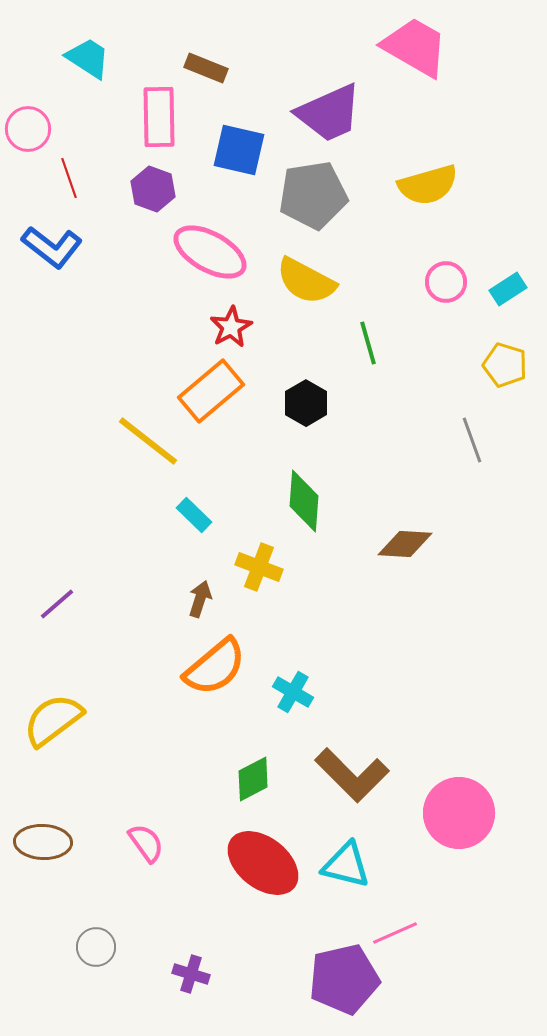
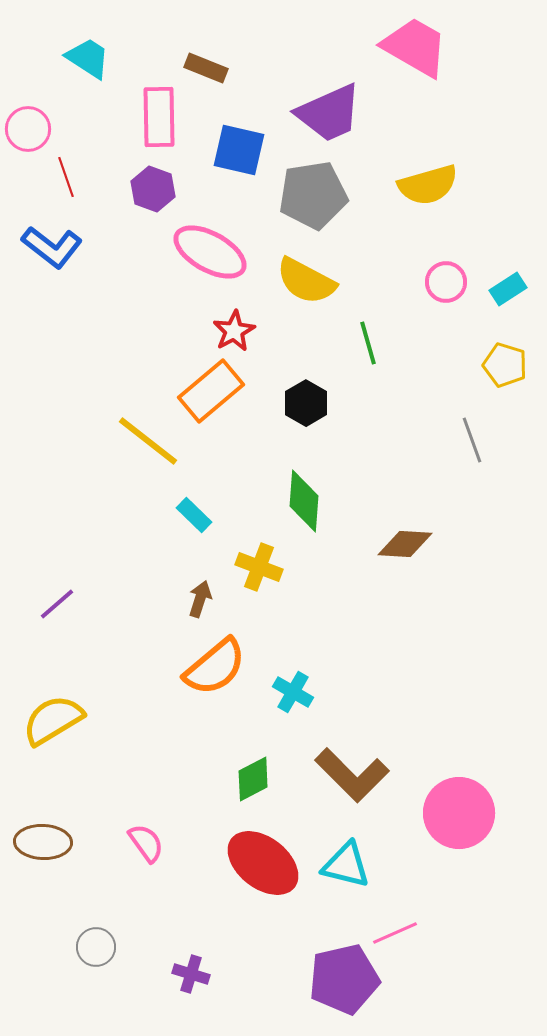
red line at (69, 178): moved 3 px left, 1 px up
red star at (231, 327): moved 3 px right, 4 px down
yellow semicircle at (53, 720): rotated 6 degrees clockwise
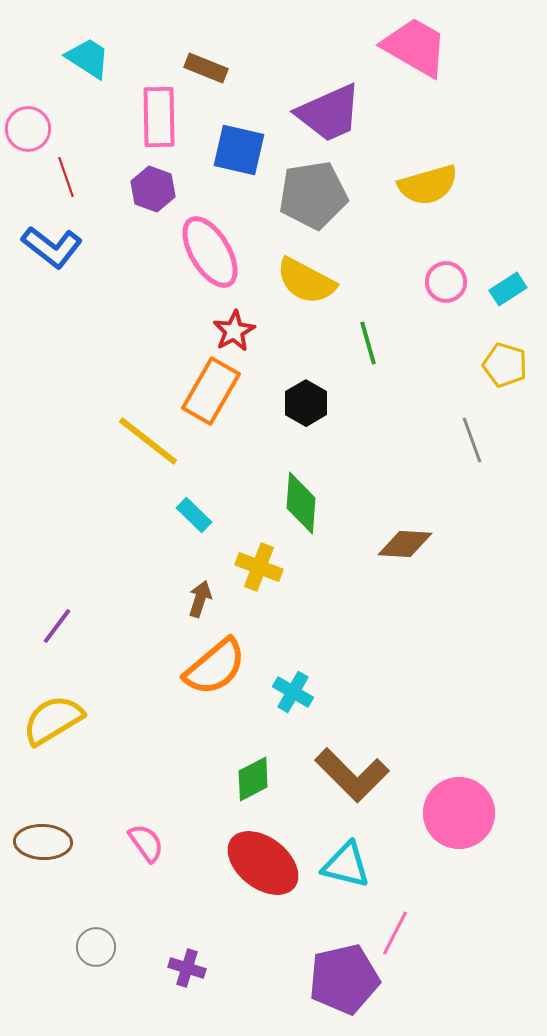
pink ellipse at (210, 252): rotated 30 degrees clockwise
orange rectangle at (211, 391): rotated 20 degrees counterclockwise
green diamond at (304, 501): moved 3 px left, 2 px down
purple line at (57, 604): moved 22 px down; rotated 12 degrees counterclockwise
pink line at (395, 933): rotated 39 degrees counterclockwise
purple cross at (191, 974): moved 4 px left, 6 px up
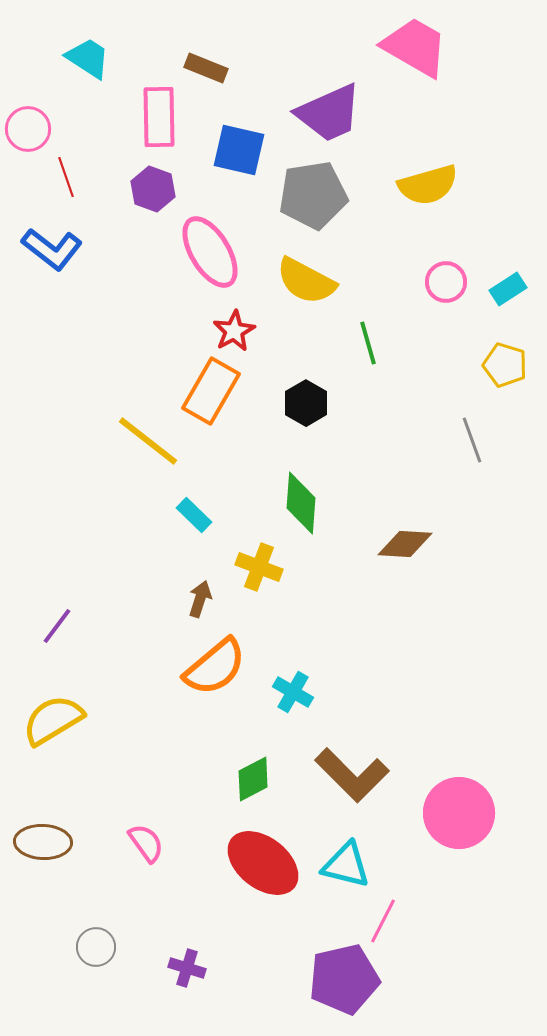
blue L-shape at (52, 247): moved 2 px down
pink line at (395, 933): moved 12 px left, 12 px up
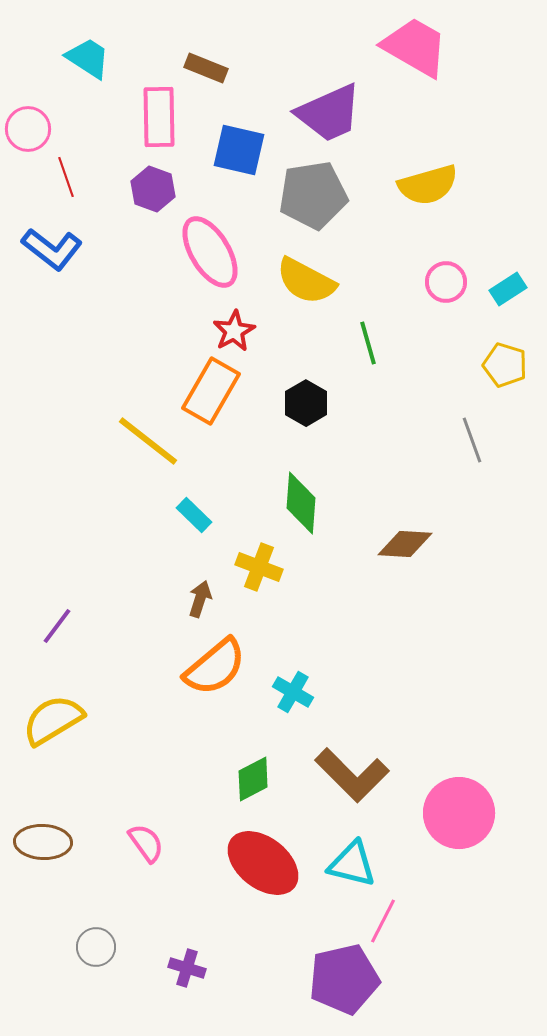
cyan triangle at (346, 865): moved 6 px right, 1 px up
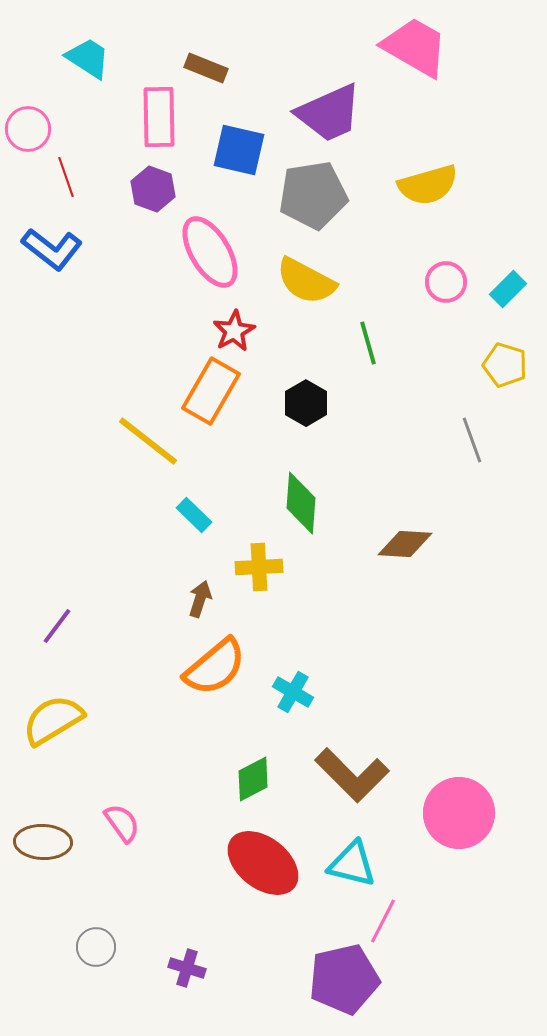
cyan rectangle at (508, 289): rotated 12 degrees counterclockwise
yellow cross at (259, 567): rotated 24 degrees counterclockwise
pink semicircle at (146, 843): moved 24 px left, 20 px up
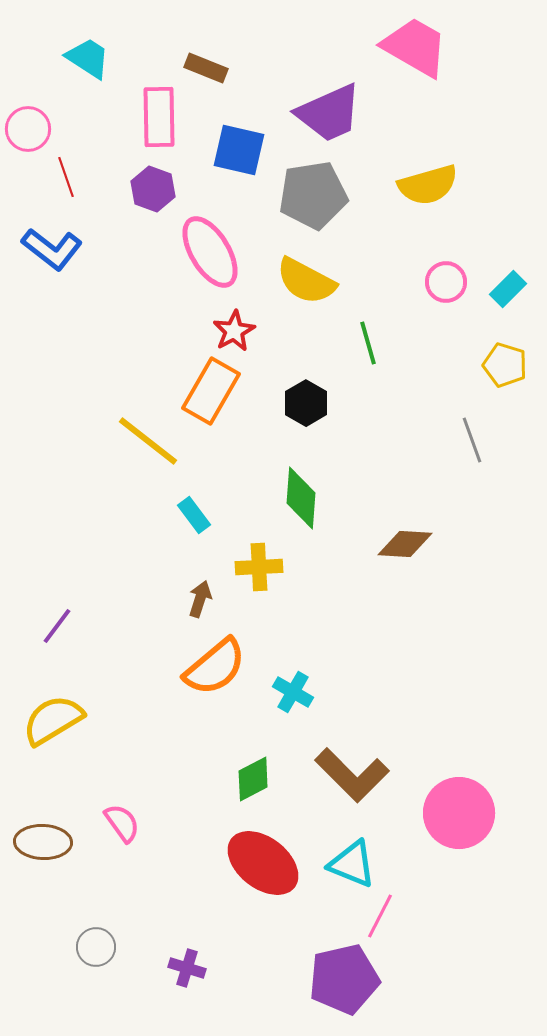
green diamond at (301, 503): moved 5 px up
cyan rectangle at (194, 515): rotated 9 degrees clockwise
cyan triangle at (352, 864): rotated 8 degrees clockwise
pink line at (383, 921): moved 3 px left, 5 px up
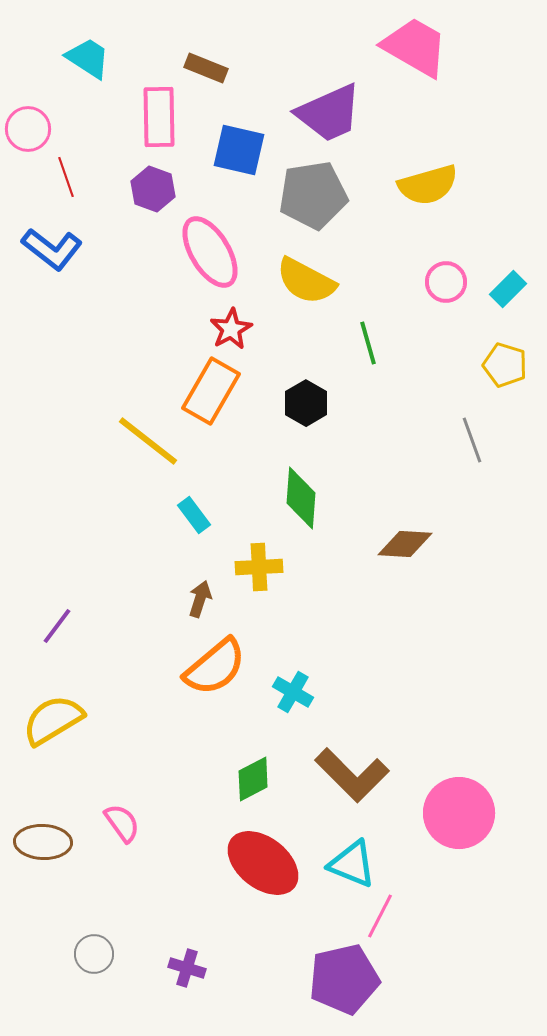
red star at (234, 331): moved 3 px left, 2 px up
gray circle at (96, 947): moved 2 px left, 7 px down
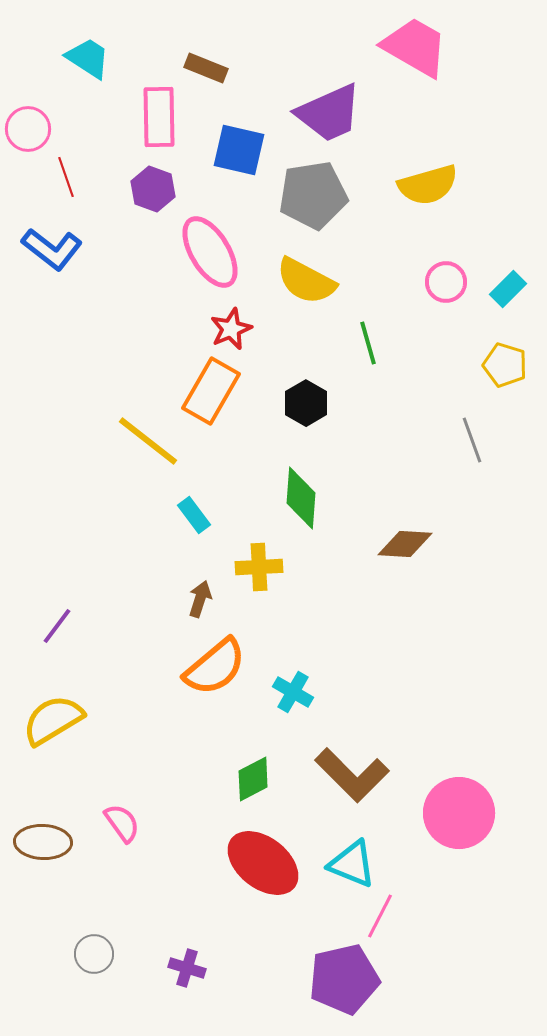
red star at (231, 329): rotated 6 degrees clockwise
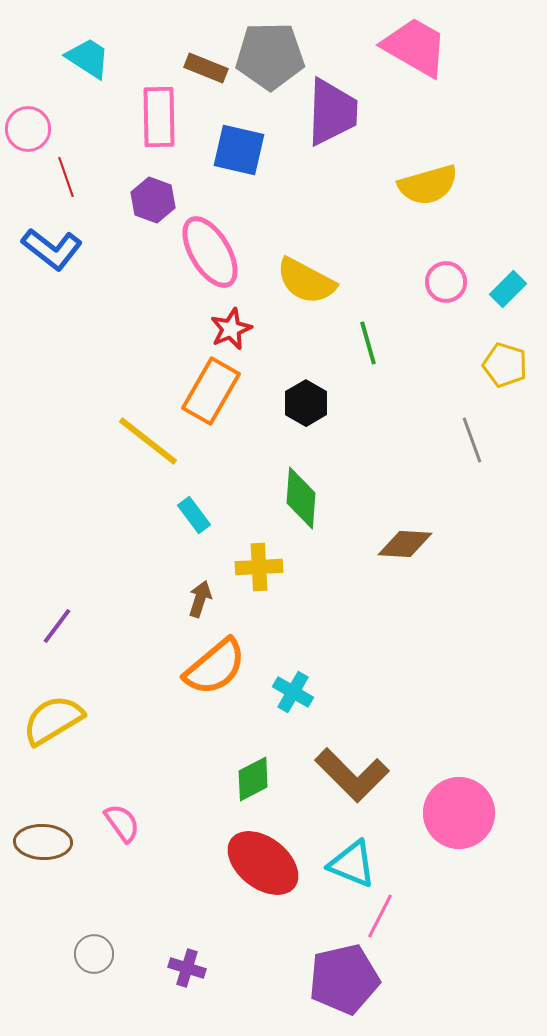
purple trapezoid at (329, 113): moved 3 px right, 1 px up; rotated 64 degrees counterclockwise
purple hexagon at (153, 189): moved 11 px down
gray pentagon at (313, 195): moved 43 px left, 139 px up; rotated 8 degrees clockwise
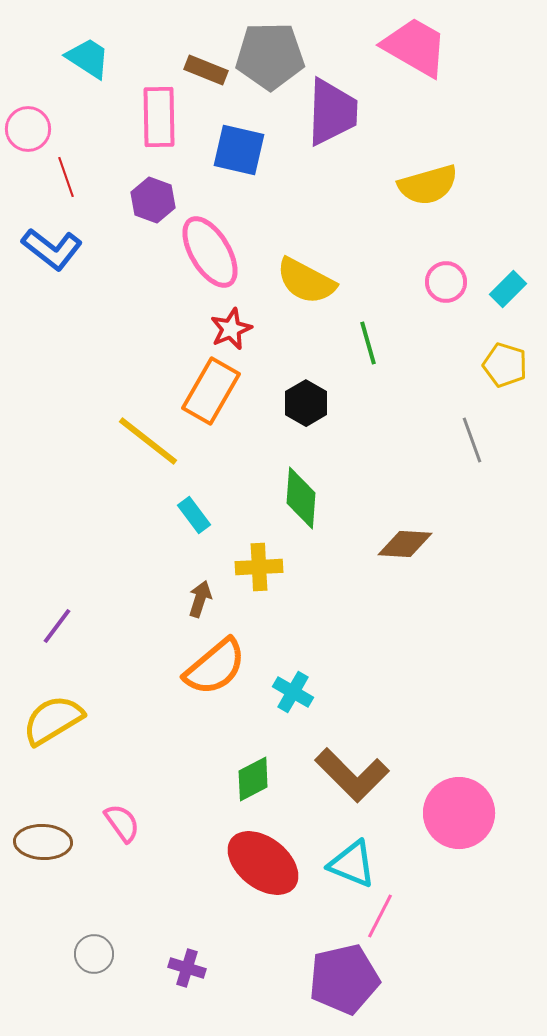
brown rectangle at (206, 68): moved 2 px down
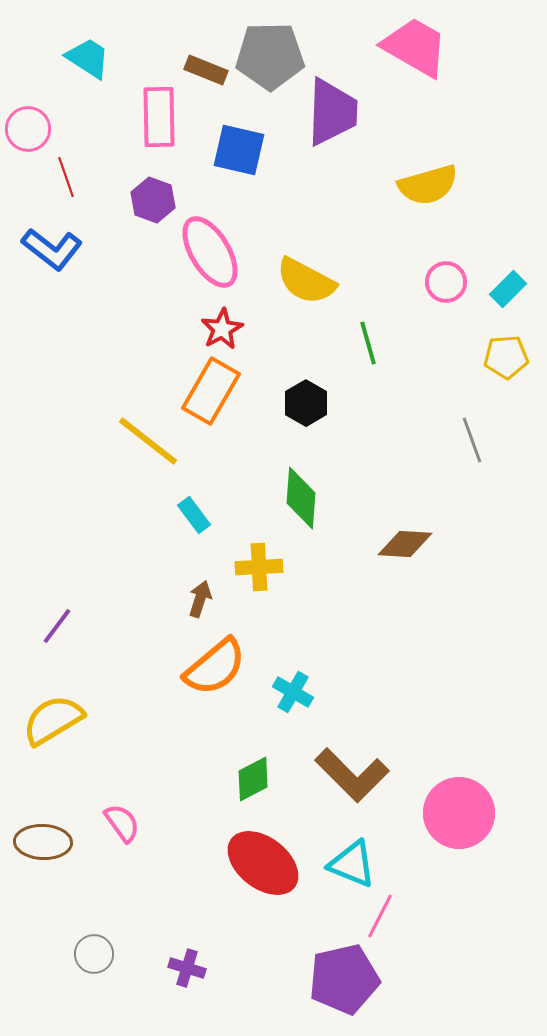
red star at (231, 329): moved 9 px left; rotated 6 degrees counterclockwise
yellow pentagon at (505, 365): moved 1 px right, 8 px up; rotated 21 degrees counterclockwise
